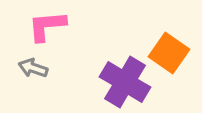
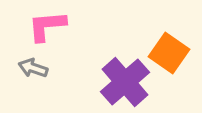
purple cross: rotated 18 degrees clockwise
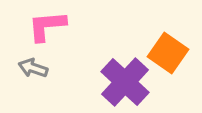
orange square: moved 1 px left
purple cross: rotated 6 degrees counterclockwise
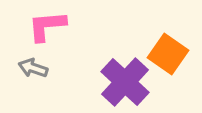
orange square: moved 1 px down
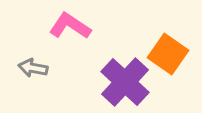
pink L-shape: moved 23 px right; rotated 39 degrees clockwise
gray arrow: rotated 8 degrees counterclockwise
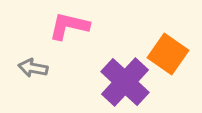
pink L-shape: moved 1 px left; rotated 21 degrees counterclockwise
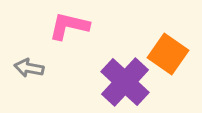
gray arrow: moved 4 px left
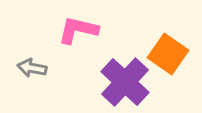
pink L-shape: moved 9 px right, 4 px down
gray arrow: moved 3 px right
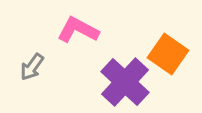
pink L-shape: rotated 15 degrees clockwise
gray arrow: moved 1 px up; rotated 64 degrees counterclockwise
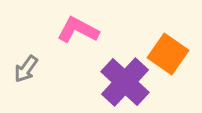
gray arrow: moved 6 px left, 2 px down
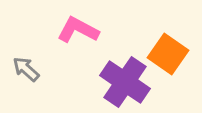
gray arrow: rotated 96 degrees clockwise
purple cross: rotated 9 degrees counterclockwise
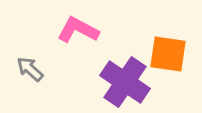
orange square: rotated 27 degrees counterclockwise
gray arrow: moved 4 px right
